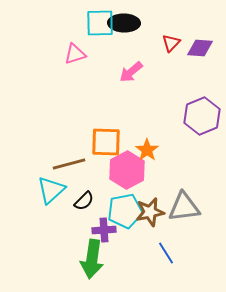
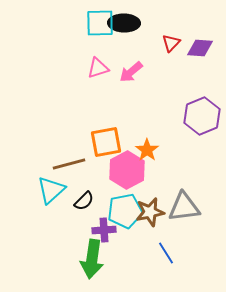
pink triangle: moved 23 px right, 14 px down
orange square: rotated 12 degrees counterclockwise
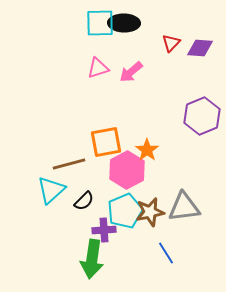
cyan pentagon: rotated 12 degrees counterclockwise
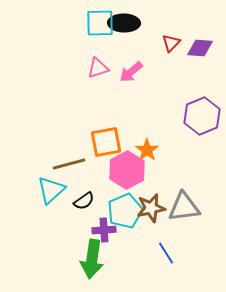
black semicircle: rotated 10 degrees clockwise
brown star: moved 1 px right, 4 px up
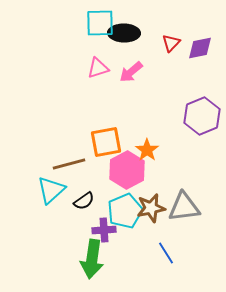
black ellipse: moved 10 px down
purple diamond: rotated 16 degrees counterclockwise
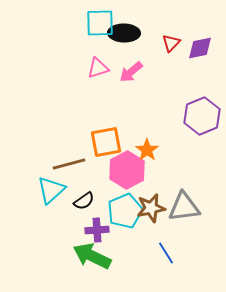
purple cross: moved 7 px left
green arrow: moved 3 px up; rotated 108 degrees clockwise
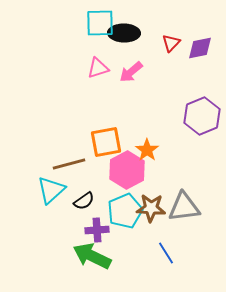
brown star: rotated 16 degrees clockwise
